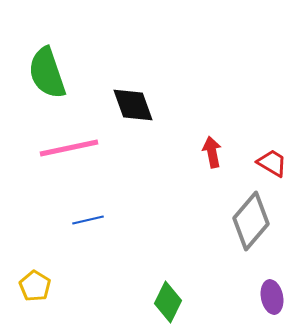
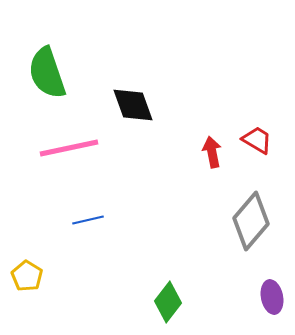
red trapezoid: moved 15 px left, 23 px up
yellow pentagon: moved 8 px left, 10 px up
green diamond: rotated 12 degrees clockwise
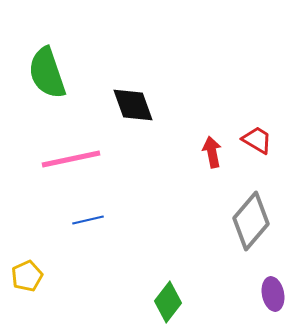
pink line: moved 2 px right, 11 px down
yellow pentagon: rotated 16 degrees clockwise
purple ellipse: moved 1 px right, 3 px up
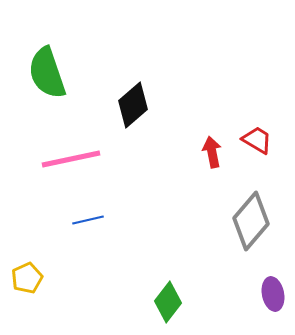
black diamond: rotated 69 degrees clockwise
yellow pentagon: moved 2 px down
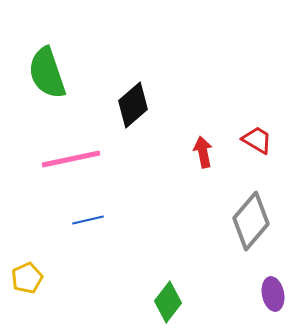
red arrow: moved 9 px left
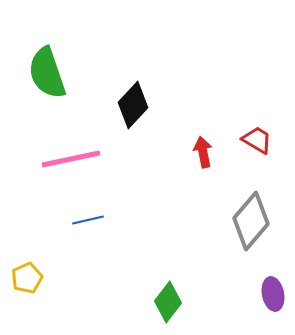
black diamond: rotated 6 degrees counterclockwise
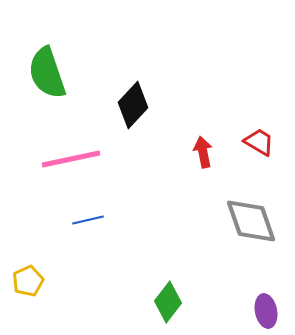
red trapezoid: moved 2 px right, 2 px down
gray diamond: rotated 60 degrees counterclockwise
yellow pentagon: moved 1 px right, 3 px down
purple ellipse: moved 7 px left, 17 px down
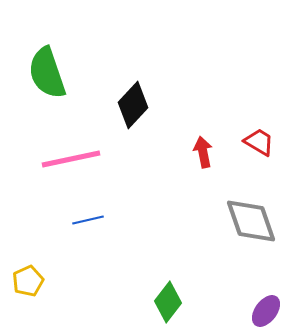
purple ellipse: rotated 48 degrees clockwise
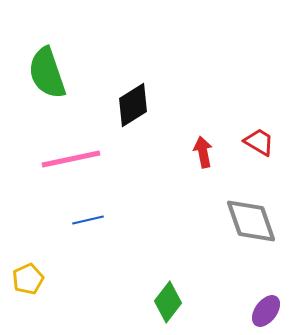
black diamond: rotated 15 degrees clockwise
yellow pentagon: moved 2 px up
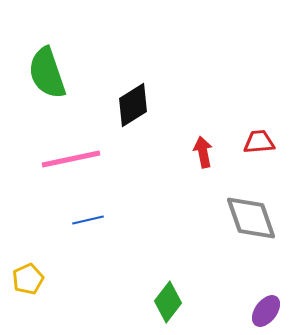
red trapezoid: rotated 36 degrees counterclockwise
gray diamond: moved 3 px up
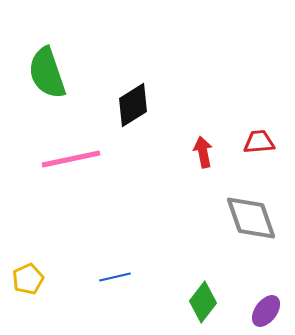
blue line: moved 27 px right, 57 px down
green diamond: moved 35 px right
